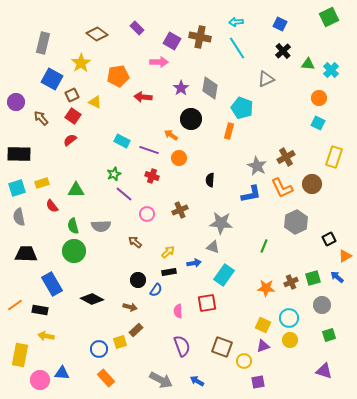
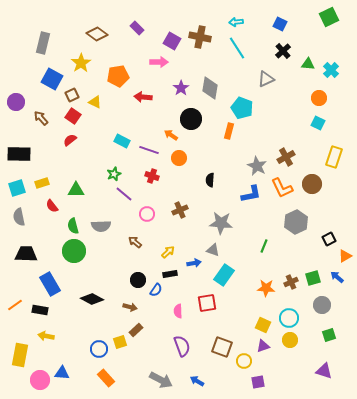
gray triangle at (213, 247): moved 3 px down
black rectangle at (169, 272): moved 1 px right, 2 px down
blue rectangle at (52, 284): moved 2 px left
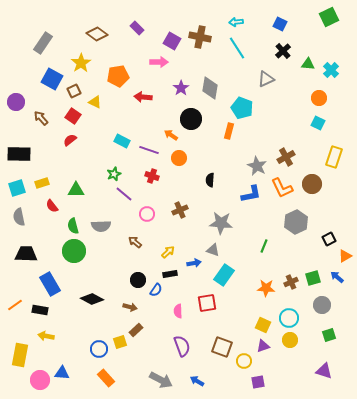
gray rectangle at (43, 43): rotated 20 degrees clockwise
brown square at (72, 95): moved 2 px right, 4 px up
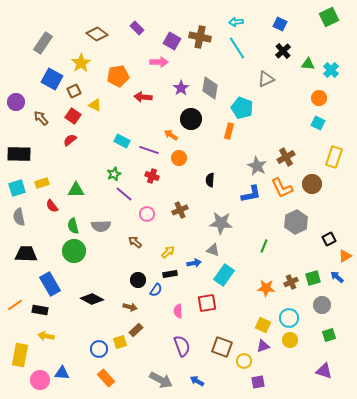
yellow triangle at (95, 102): moved 3 px down
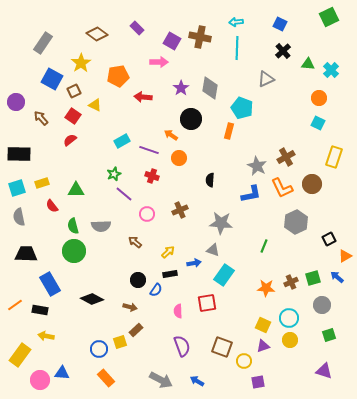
cyan line at (237, 48): rotated 35 degrees clockwise
cyan rectangle at (122, 141): rotated 56 degrees counterclockwise
yellow rectangle at (20, 355): rotated 25 degrees clockwise
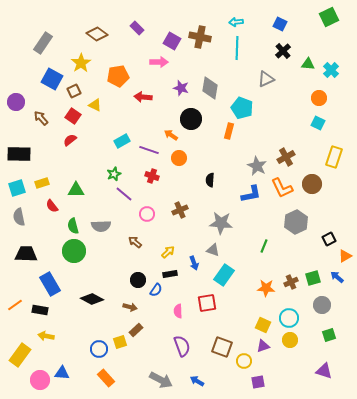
purple star at (181, 88): rotated 21 degrees counterclockwise
blue arrow at (194, 263): rotated 80 degrees clockwise
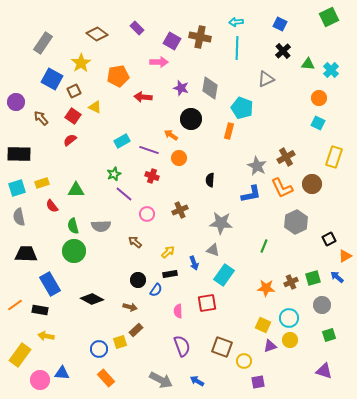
yellow triangle at (95, 105): moved 2 px down
purple triangle at (263, 346): moved 7 px right
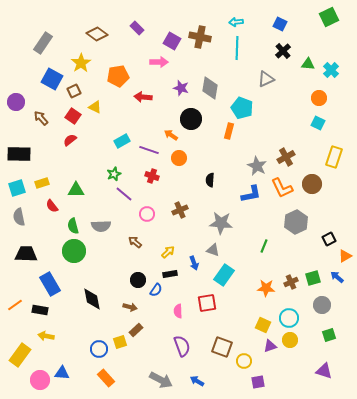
black diamond at (92, 299): rotated 50 degrees clockwise
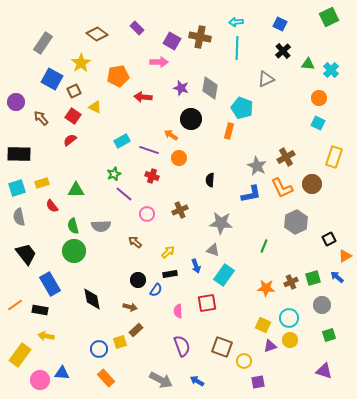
black trapezoid at (26, 254): rotated 50 degrees clockwise
blue arrow at (194, 263): moved 2 px right, 3 px down
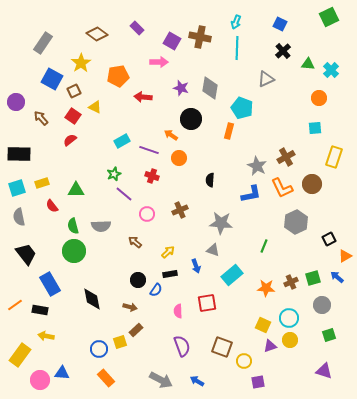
cyan arrow at (236, 22): rotated 64 degrees counterclockwise
cyan square at (318, 123): moved 3 px left, 5 px down; rotated 32 degrees counterclockwise
cyan rectangle at (224, 275): moved 8 px right; rotated 15 degrees clockwise
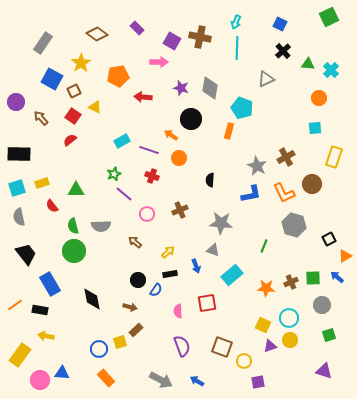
orange L-shape at (282, 188): moved 2 px right, 5 px down
gray hexagon at (296, 222): moved 2 px left, 3 px down; rotated 20 degrees counterclockwise
green square at (313, 278): rotated 14 degrees clockwise
